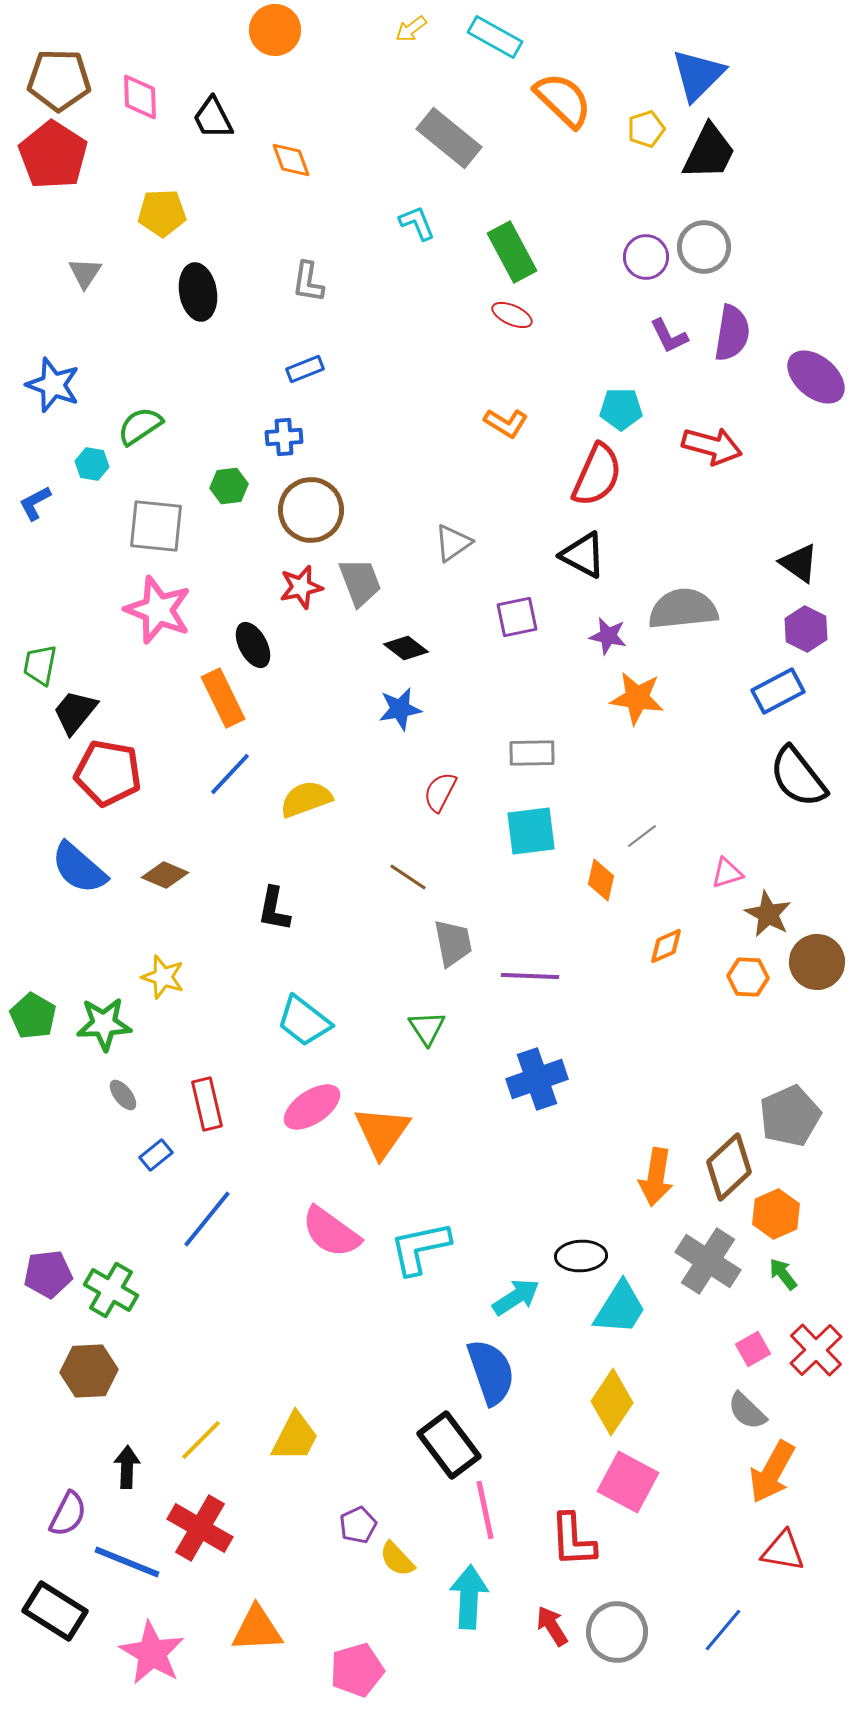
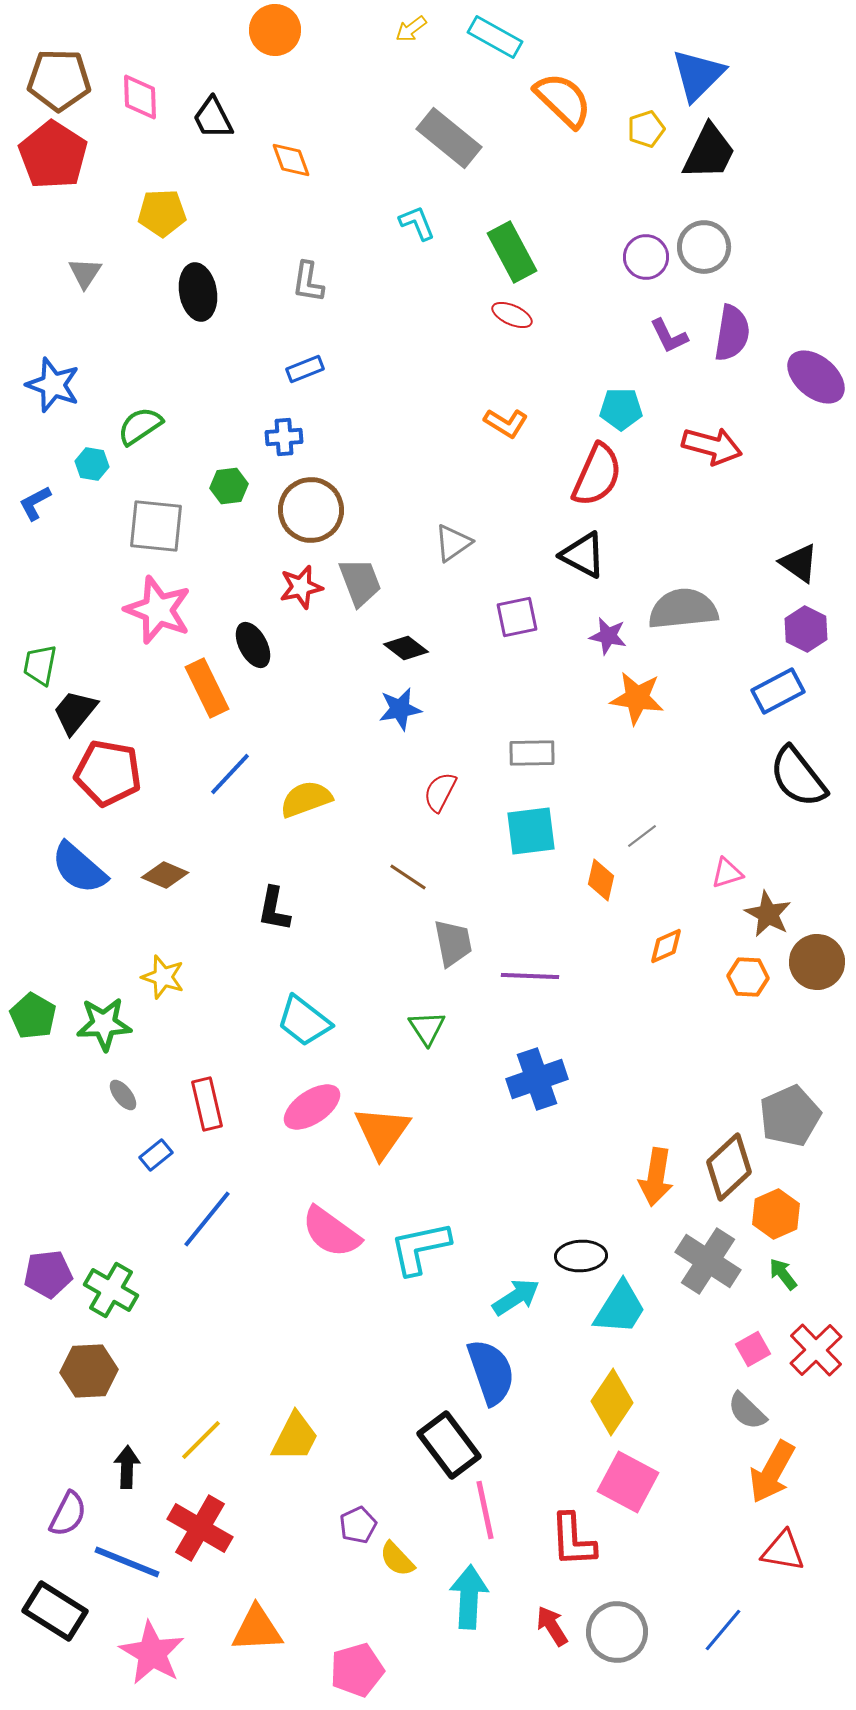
orange rectangle at (223, 698): moved 16 px left, 10 px up
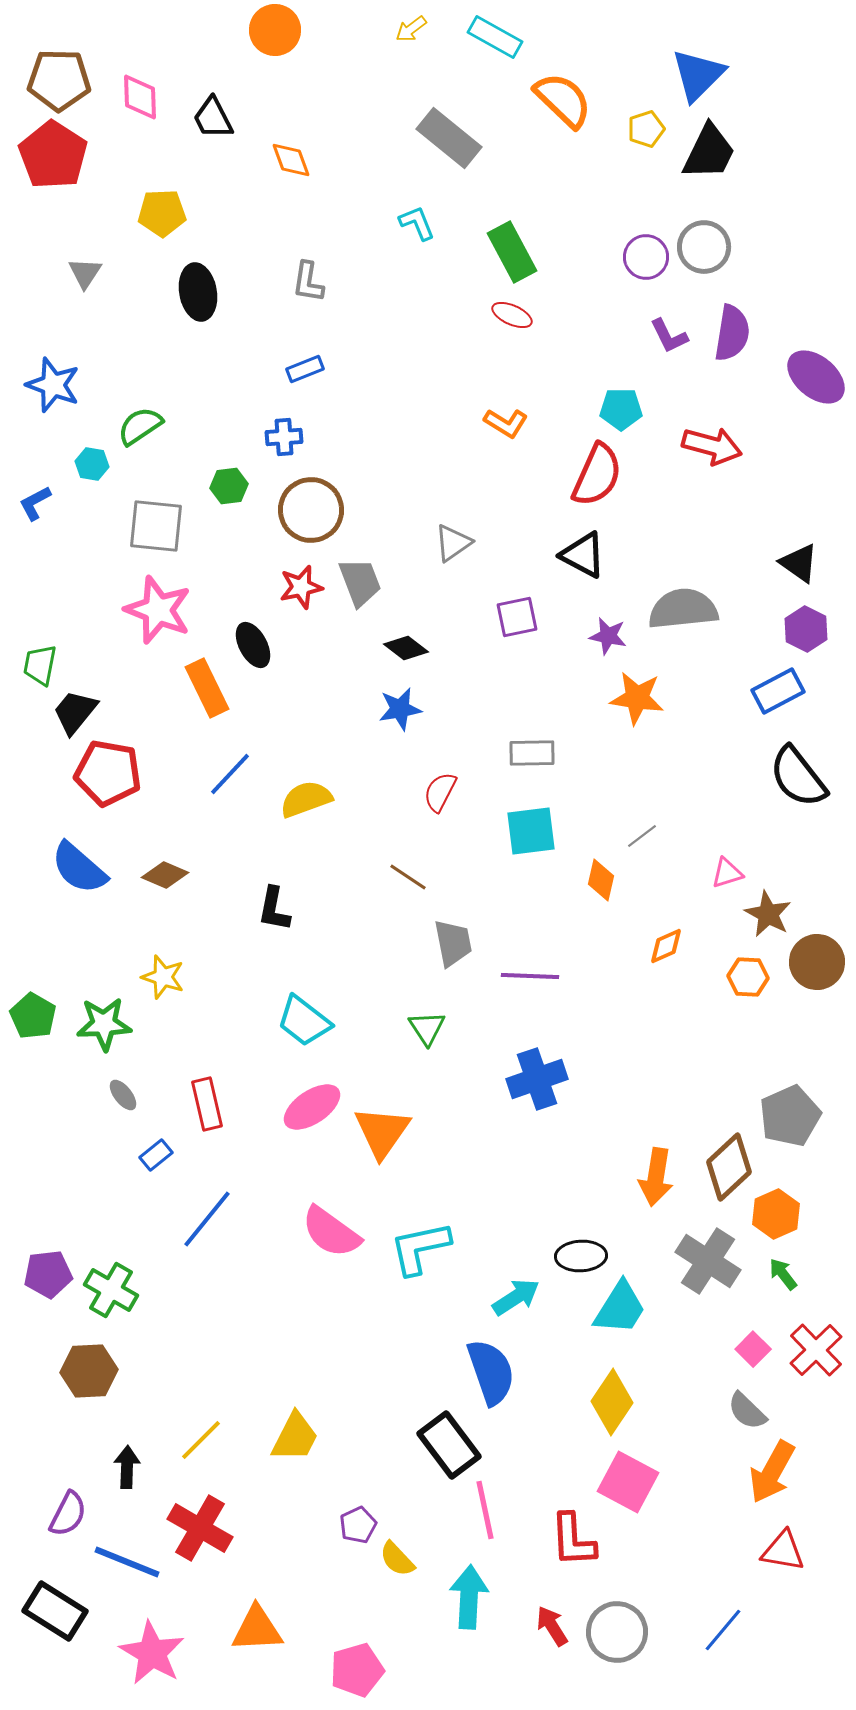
pink square at (753, 1349): rotated 16 degrees counterclockwise
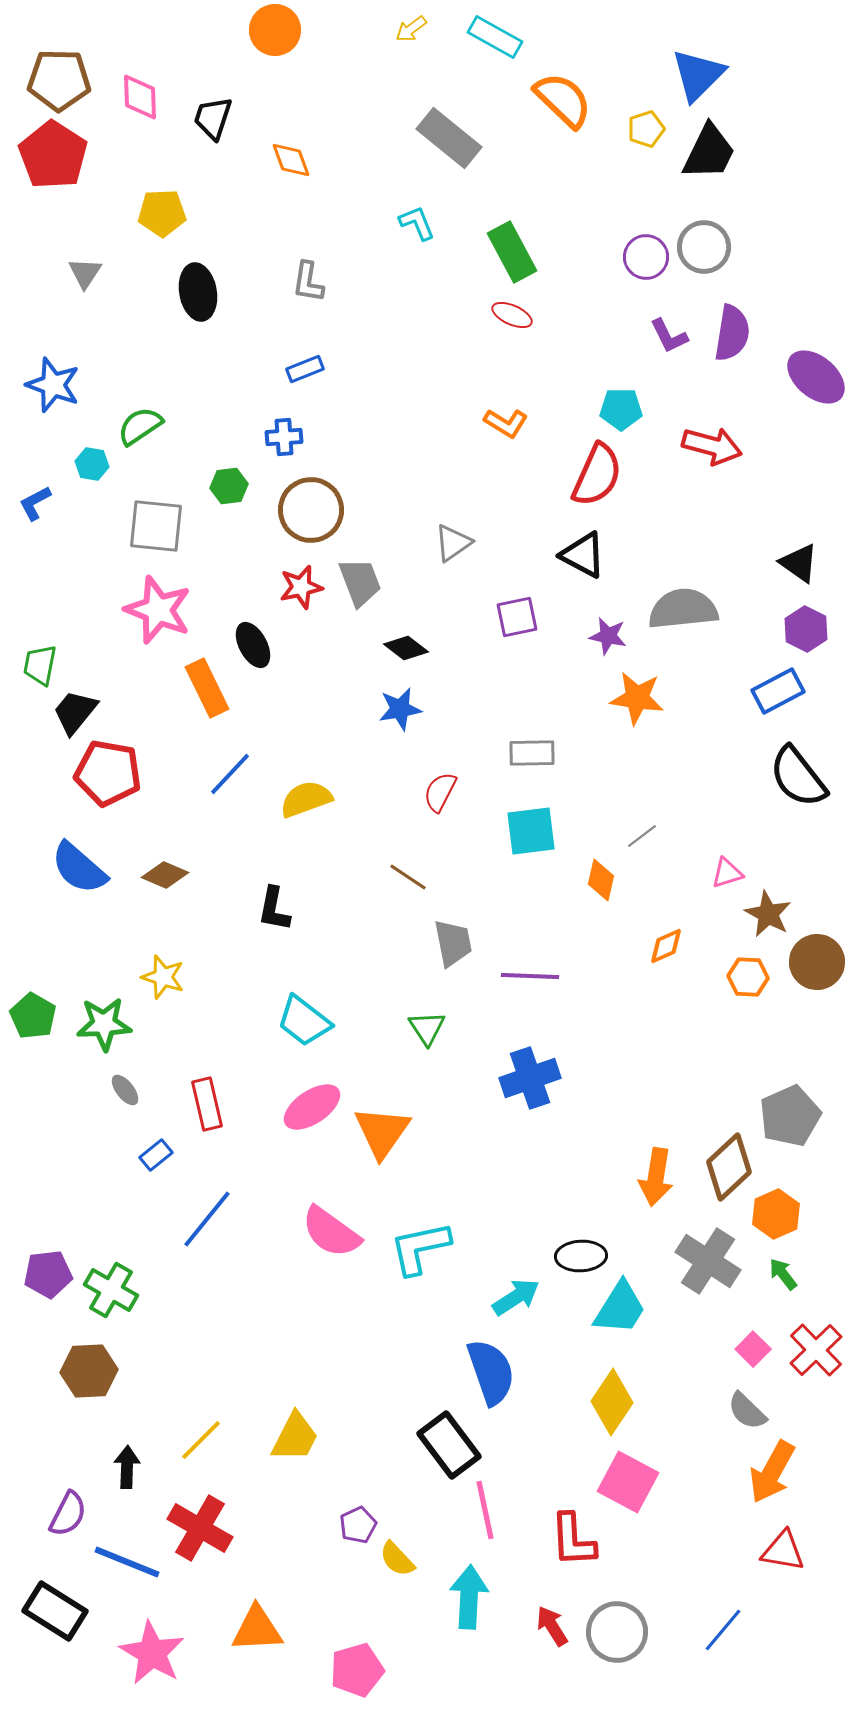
black trapezoid at (213, 118): rotated 45 degrees clockwise
blue cross at (537, 1079): moved 7 px left, 1 px up
gray ellipse at (123, 1095): moved 2 px right, 5 px up
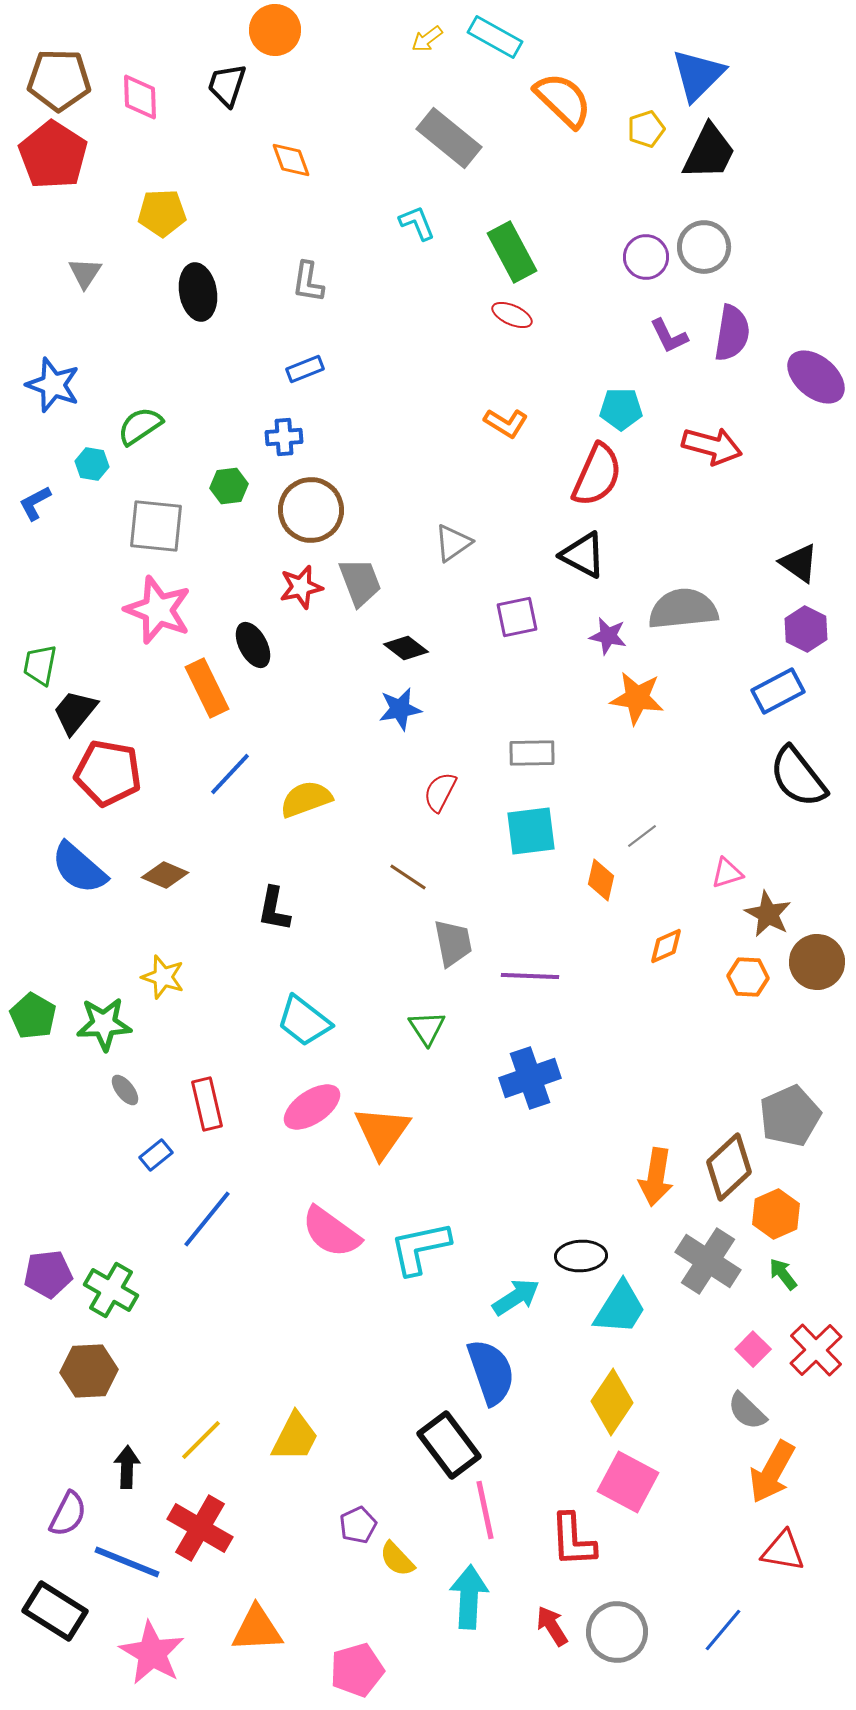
yellow arrow at (411, 29): moved 16 px right, 10 px down
black trapezoid at (213, 118): moved 14 px right, 33 px up
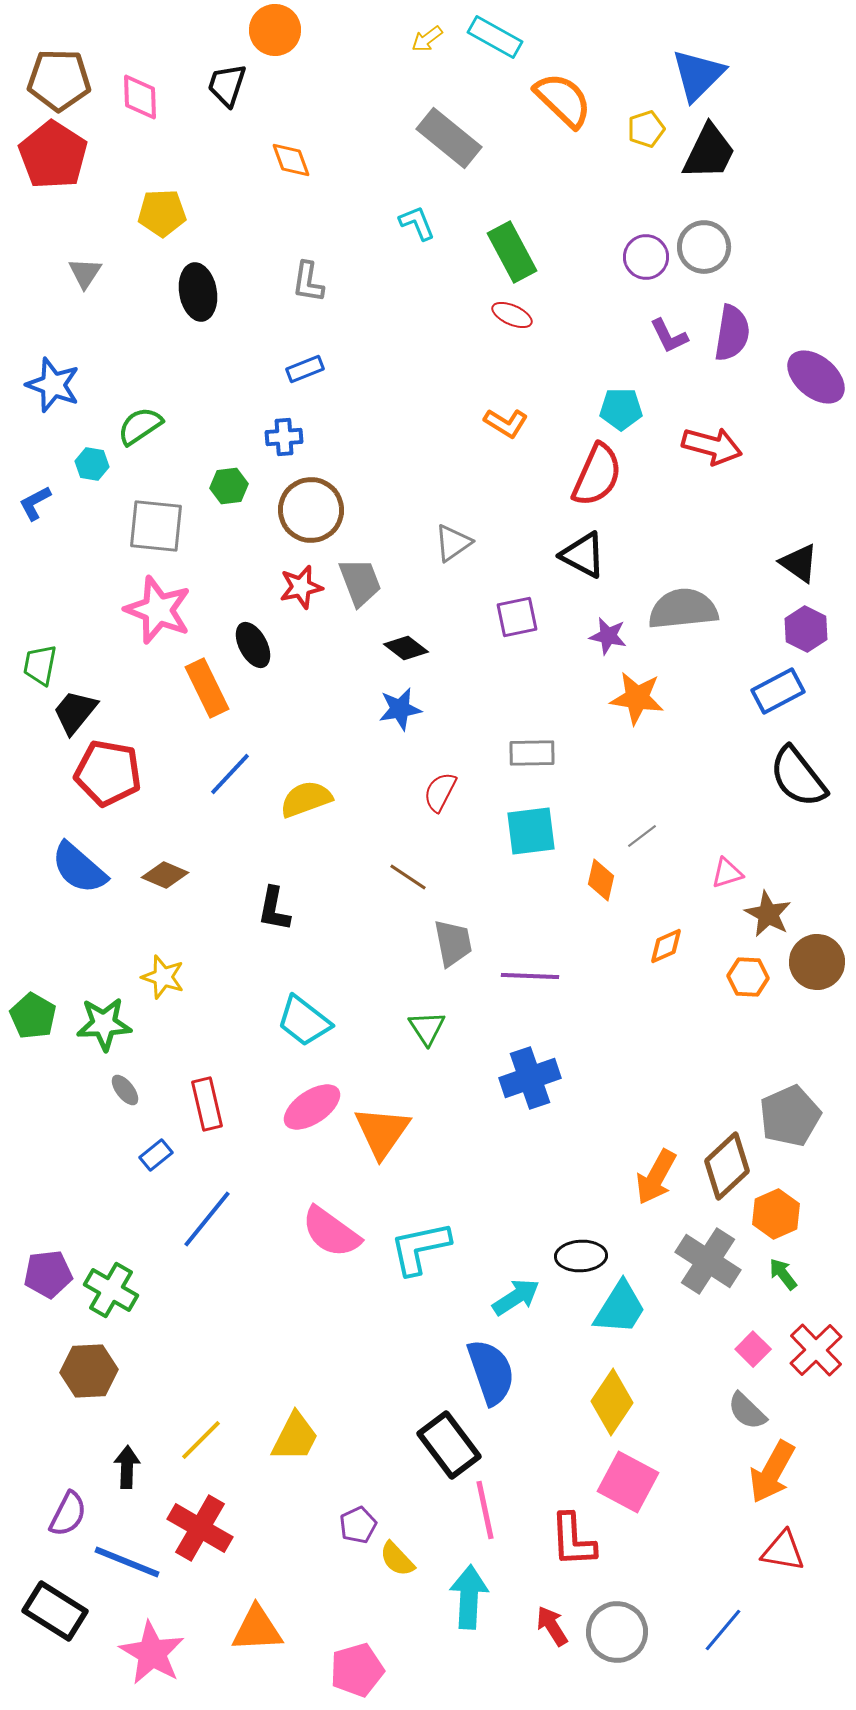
brown diamond at (729, 1167): moved 2 px left, 1 px up
orange arrow at (656, 1177): rotated 20 degrees clockwise
